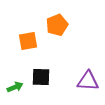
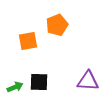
black square: moved 2 px left, 5 px down
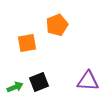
orange square: moved 1 px left, 2 px down
black square: rotated 24 degrees counterclockwise
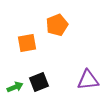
purple triangle: moved 1 px up; rotated 10 degrees counterclockwise
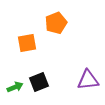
orange pentagon: moved 1 px left, 2 px up
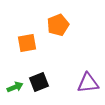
orange pentagon: moved 2 px right, 2 px down
purple triangle: moved 3 px down
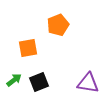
orange square: moved 1 px right, 5 px down
purple triangle: rotated 15 degrees clockwise
green arrow: moved 1 px left, 7 px up; rotated 14 degrees counterclockwise
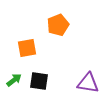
orange square: moved 1 px left
black square: moved 1 px up; rotated 30 degrees clockwise
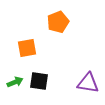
orange pentagon: moved 3 px up
green arrow: moved 1 px right, 2 px down; rotated 14 degrees clockwise
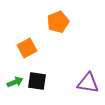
orange square: rotated 18 degrees counterclockwise
black square: moved 2 px left
